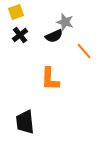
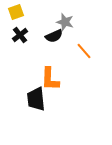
black trapezoid: moved 11 px right, 23 px up
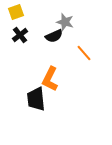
orange line: moved 2 px down
orange L-shape: rotated 25 degrees clockwise
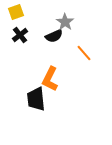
gray star: rotated 18 degrees clockwise
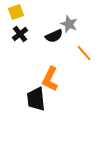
gray star: moved 4 px right, 2 px down; rotated 12 degrees counterclockwise
black cross: moved 1 px up
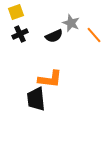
gray star: moved 2 px right, 1 px up
black cross: rotated 14 degrees clockwise
orange line: moved 10 px right, 18 px up
orange L-shape: rotated 110 degrees counterclockwise
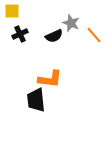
yellow square: moved 4 px left, 1 px up; rotated 21 degrees clockwise
black trapezoid: moved 1 px down
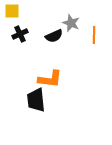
orange line: rotated 42 degrees clockwise
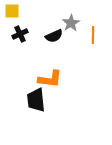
gray star: rotated 18 degrees clockwise
orange line: moved 1 px left
